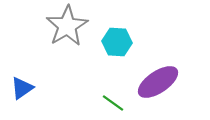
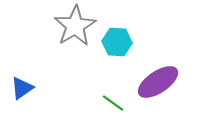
gray star: moved 8 px right
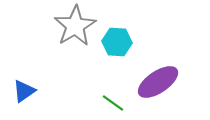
blue triangle: moved 2 px right, 3 px down
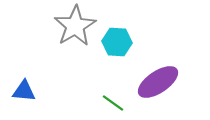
blue triangle: rotated 40 degrees clockwise
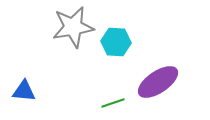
gray star: moved 2 px left, 1 px down; rotated 21 degrees clockwise
cyan hexagon: moved 1 px left
green line: rotated 55 degrees counterclockwise
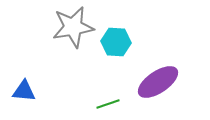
green line: moved 5 px left, 1 px down
